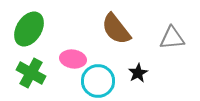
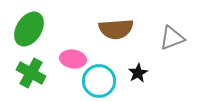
brown semicircle: rotated 56 degrees counterclockwise
gray triangle: rotated 16 degrees counterclockwise
cyan circle: moved 1 px right
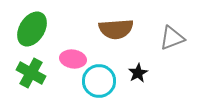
green ellipse: moved 3 px right
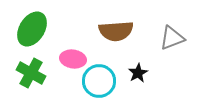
brown semicircle: moved 2 px down
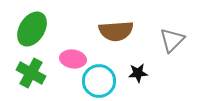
gray triangle: moved 2 px down; rotated 24 degrees counterclockwise
black star: rotated 24 degrees clockwise
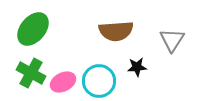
green ellipse: moved 1 px right; rotated 8 degrees clockwise
gray triangle: rotated 12 degrees counterclockwise
pink ellipse: moved 10 px left, 23 px down; rotated 35 degrees counterclockwise
black star: moved 1 px left, 6 px up
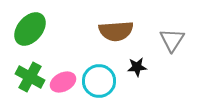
green ellipse: moved 3 px left
green cross: moved 1 px left, 4 px down
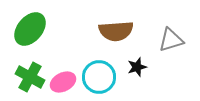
gray triangle: moved 1 px left; rotated 40 degrees clockwise
black star: rotated 12 degrees counterclockwise
cyan circle: moved 4 px up
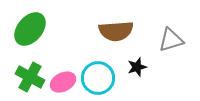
cyan circle: moved 1 px left, 1 px down
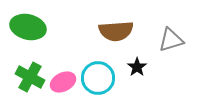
green ellipse: moved 2 px left, 2 px up; rotated 64 degrees clockwise
black star: rotated 18 degrees counterclockwise
